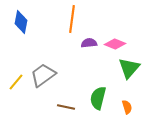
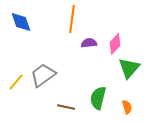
blue diamond: rotated 30 degrees counterclockwise
pink diamond: rotated 70 degrees counterclockwise
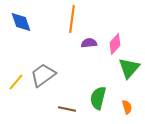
brown line: moved 1 px right, 2 px down
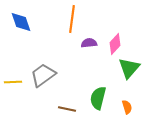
yellow line: moved 3 px left; rotated 48 degrees clockwise
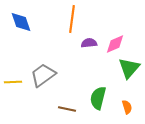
pink diamond: rotated 25 degrees clockwise
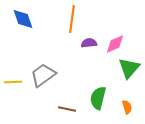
blue diamond: moved 2 px right, 3 px up
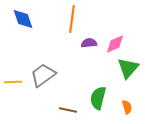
green triangle: moved 1 px left
brown line: moved 1 px right, 1 px down
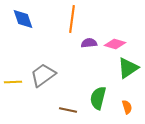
pink diamond: rotated 40 degrees clockwise
green triangle: rotated 15 degrees clockwise
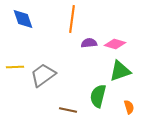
green triangle: moved 8 px left, 3 px down; rotated 15 degrees clockwise
yellow line: moved 2 px right, 15 px up
green semicircle: moved 2 px up
orange semicircle: moved 2 px right
